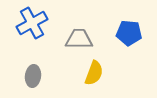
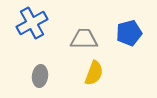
blue pentagon: rotated 20 degrees counterclockwise
gray trapezoid: moved 5 px right
gray ellipse: moved 7 px right
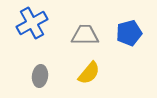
gray trapezoid: moved 1 px right, 4 px up
yellow semicircle: moved 5 px left; rotated 20 degrees clockwise
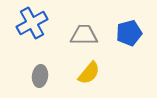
gray trapezoid: moved 1 px left
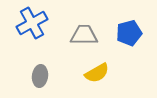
yellow semicircle: moved 8 px right; rotated 20 degrees clockwise
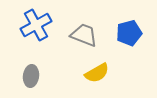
blue cross: moved 4 px right, 2 px down
gray trapezoid: rotated 20 degrees clockwise
gray ellipse: moved 9 px left
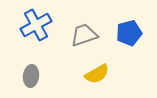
gray trapezoid: rotated 40 degrees counterclockwise
yellow semicircle: moved 1 px down
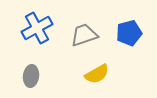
blue cross: moved 1 px right, 3 px down
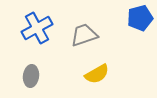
blue pentagon: moved 11 px right, 15 px up
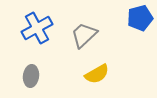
gray trapezoid: rotated 24 degrees counterclockwise
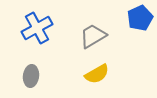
blue pentagon: rotated 10 degrees counterclockwise
gray trapezoid: moved 9 px right, 1 px down; rotated 12 degrees clockwise
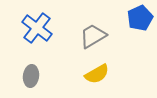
blue cross: rotated 24 degrees counterclockwise
